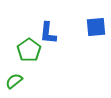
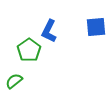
blue L-shape: moved 1 px right, 2 px up; rotated 20 degrees clockwise
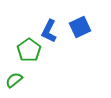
blue square: moved 16 px left; rotated 20 degrees counterclockwise
green semicircle: moved 1 px up
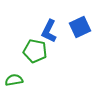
green pentagon: moved 6 px right, 1 px down; rotated 25 degrees counterclockwise
green semicircle: rotated 30 degrees clockwise
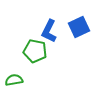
blue square: moved 1 px left
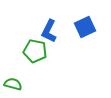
blue square: moved 6 px right
green semicircle: moved 1 px left, 4 px down; rotated 24 degrees clockwise
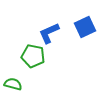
blue L-shape: moved 2 px down; rotated 40 degrees clockwise
green pentagon: moved 2 px left, 5 px down
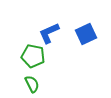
blue square: moved 1 px right, 7 px down
green semicircle: moved 19 px right; rotated 48 degrees clockwise
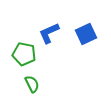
green pentagon: moved 9 px left, 2 px up
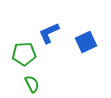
blue square: moved 8 px down
green pentagon: rotated 15 degrees counterclockwise
